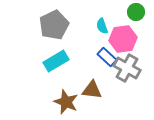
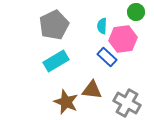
cyan semicircle: rotated 21 degrees clockwise
gray cross: moved 35 px down
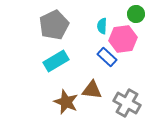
green circle: moved 2 px down
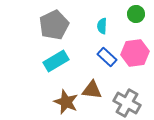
pink hexagon: moved 12 px right, 14 px down
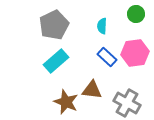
cyan rectangle: rotated 10 degrees counterclockwise
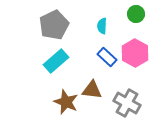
pink hexagon: rotated 24 degrees counterclockwise
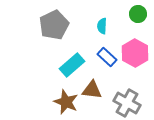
green circle: moved 2 px right
cyan rectangle: moved 16 px right, 4 px down
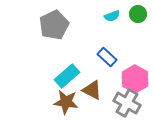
cyan semicircle: moved 10 px right, 10 px up; rotated 112 degrees counterclockwise
pink hexagon: moved 26 px down
cyan rectangle: moved 5 px left, 11 px down
brown triangle: rotated 20 degrees clockwise
brown star: rotated 15 degrees counterclockwise
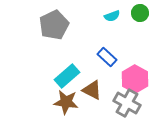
green circle: moved 2 px right, 1 px up
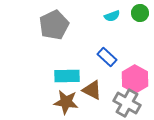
cyan rectangle: rotated 40 degrees clockwise
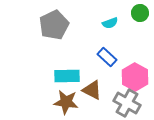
cyan semicircle: moved 2 px left, 7 px down
pink hexagon: moved 2 px up
